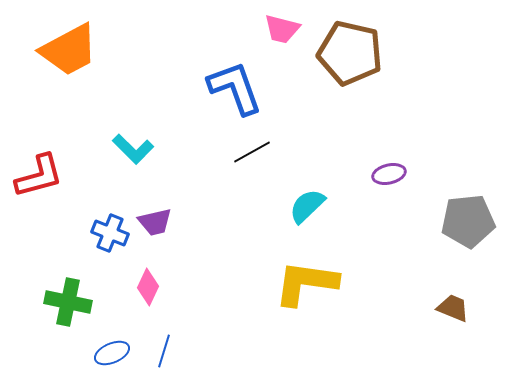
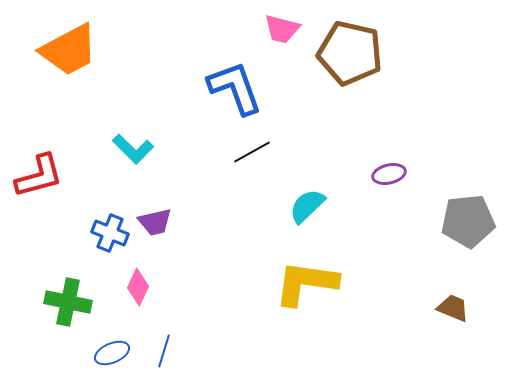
pink diamond: moved 10 px left
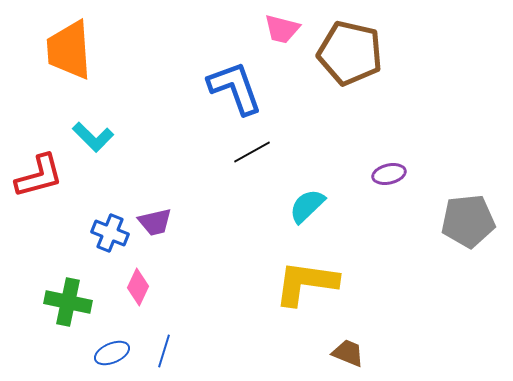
orange trapezoid: rotated 114 degrees clockwise
cyan L-shape: moved 40 px left, 12 px up
brown trapezoid: moved 105 px left, 45 px down
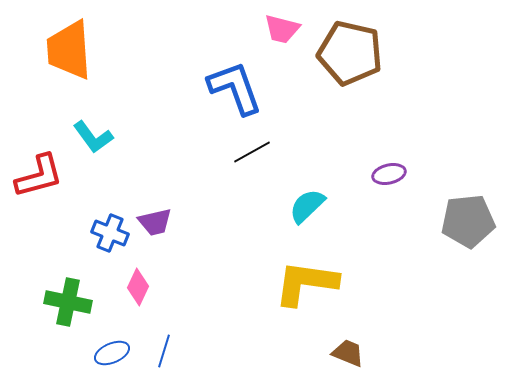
cyan L-shape: rotated 9 degrees clockwise
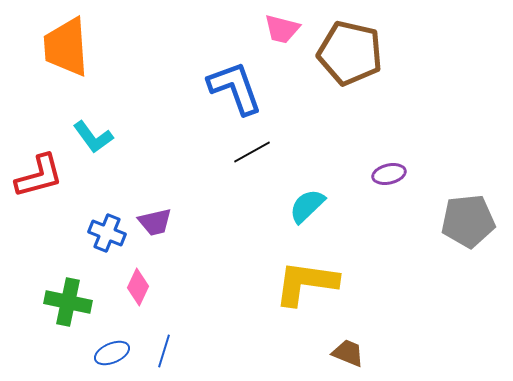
orange trapezoid: moved 3 px left, 3 px up
blue cross: moved 3 px left
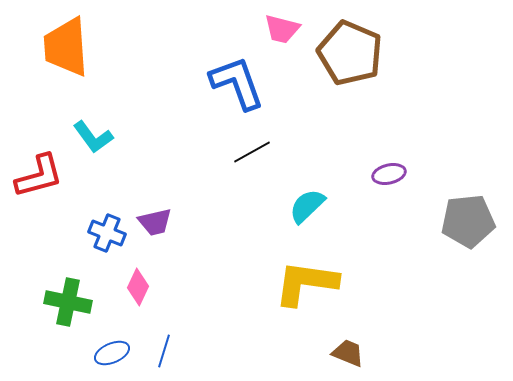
brown pentagon: rotated 10 degrees clockwise
blue L-shape: moved 2 px right, 5 px up
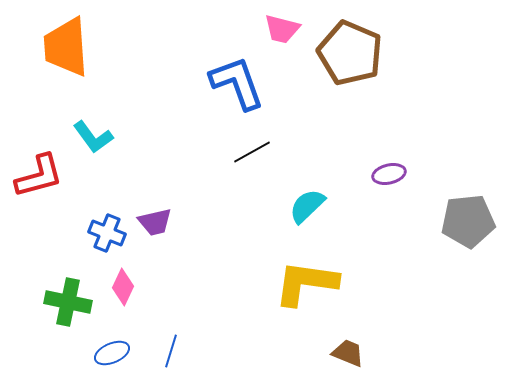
pink diamond: moved 15 px left
blue line: moved 7 px right
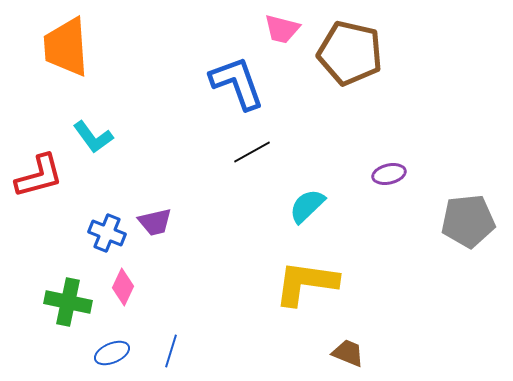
brown pentagon: rotated 10 degrees counterclockwise
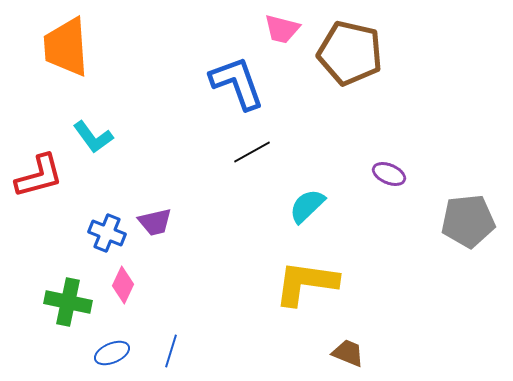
purple ellipse: rotated 36 degrees clockwise
pink diamond: moved 2 px up
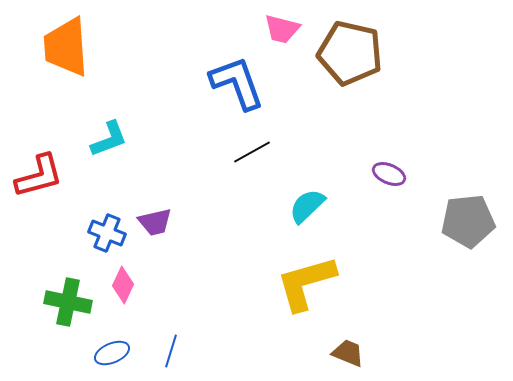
cyan L-shape: moved 16 px right, 2 px down; rotated 75 degrees counterclockwise
yellow L-shape: rotated 24 degrees counterclockwise
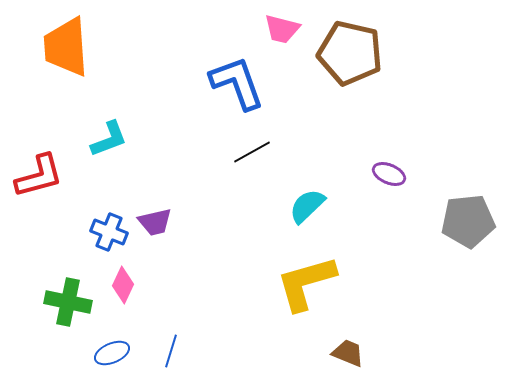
blue cross: moved 2 px right, 1 px up
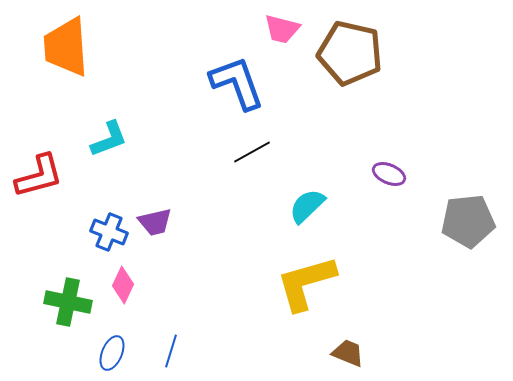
blue ellipse: rotated 44 degrees counterclockwise
